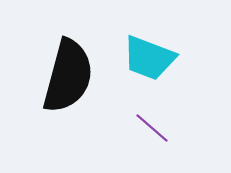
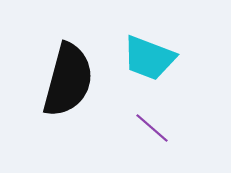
black semicircle: moved 4 px down
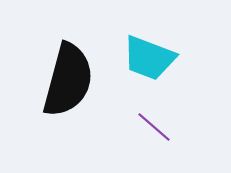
purple line: moved 2 px right, 1 px up
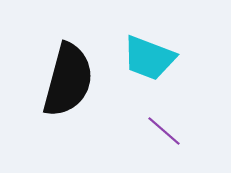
purple line: moved 10 px right, 4 px down
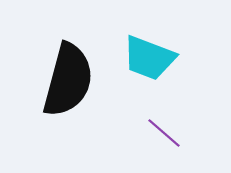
purple line: moved 2 px down
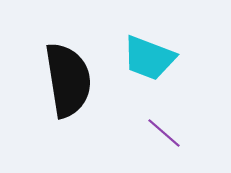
black semicircle: rotated 24 degrees counterclockwise
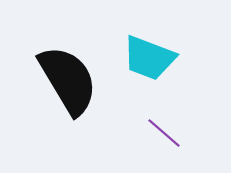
black semicircle: rotated 22 degrees counterclockwise
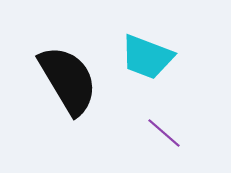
cyan trapezoid: moved 2 px left, 1 px up
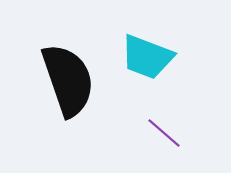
black semicircle: rotated 12 degrees clockwise
